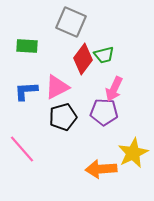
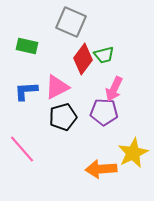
green rectangle: rotated 10 degrees clockwise
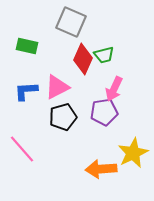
red diamond: rotated 12 degrees counterclockwise
purple pentagon: rotated 12 degrees counterclockwise
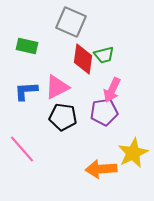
red diamond: rotated 16 degrees counterclockwise
pink arrow: moved 2 px left, 1 px down
black pentagon: rotated 24 degrees clockwise
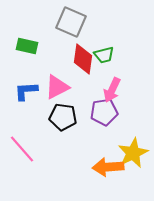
orange arrow: moved 7 px right, 2 px up
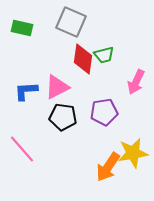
green rectangle: moved 5 px left, 18 px up
pink arrow: moved 24 px right, 8 px up
yellow star: rotated 16 degrees clockwise
orange arrow: rotated 52 degrees counterclockwise
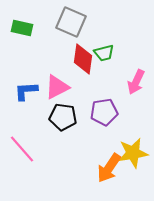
green trapezoid: moved 2 px up
orange arrow: moved 1 px right, 1 px down
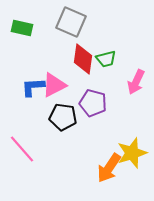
green trapezoid: moved 2 px right, 6 px down
pink triangle: moved 3 px left, 2 px up
blue L-shape: moved 7 px right, 4 px up
purple pentagon: moved 11 px left, 9 px up; rotated 24 degrees clockwise
yellow star: moved 1 px left; rotated 8 degrees counterclockwise
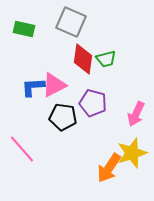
green rectangle: moved 2 px right, 1 px down
pink arrow: moved 32 px down
